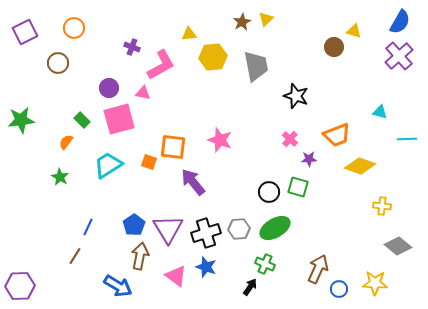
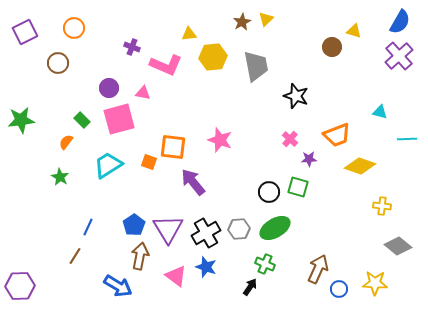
brown circle at (334, 47): moved 2 px left
pink L-shape at (161, 65): moved 5 px right; rotated 52 degrees clockwise
black cross at (206, 233): rotated 12 degrees counterclockwise
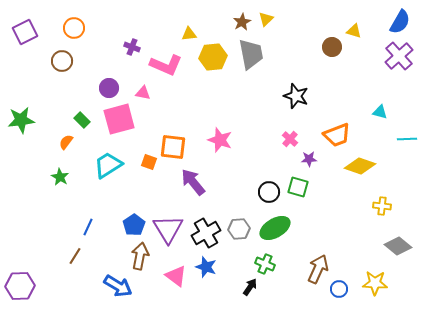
brown circle at (58, 63): moved 4 px right, 2 px up
gray trapezoid at (256, 66): moved 5 px left, 12 px up
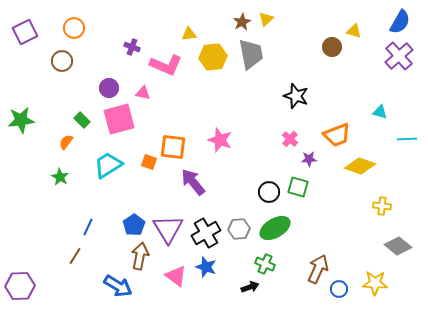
black arrow at (250, 287): rotated 36 degrees clockwise
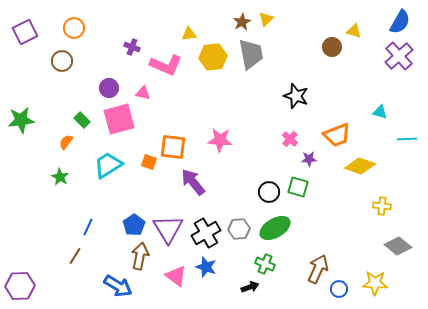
pink star at (220, 140): rotated 15 degrees counterclockwise
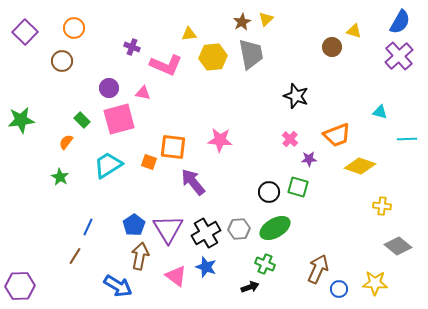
purple square at (25, 32): rotated 20 degrees counterclockwise
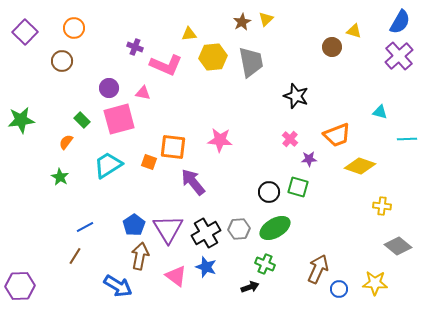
purple cross at (132, 47): moved 3 px right
gray trapezoid at (251, 54): moved 8 px down
blue line at (88, 227): moved 3 px left; rotated 36 degrees clockwise
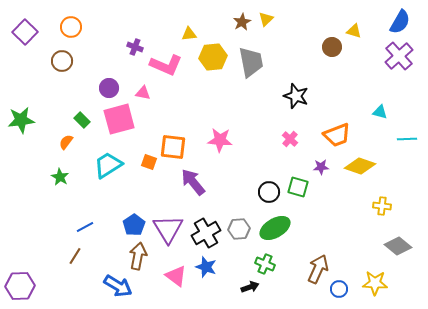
orange circle at (74, 28): moved 3 px left, 1 px up
purple star at (309, 159): moved 12 px right, 8 px down
brown arrow at (140, 256): moved 2 px left
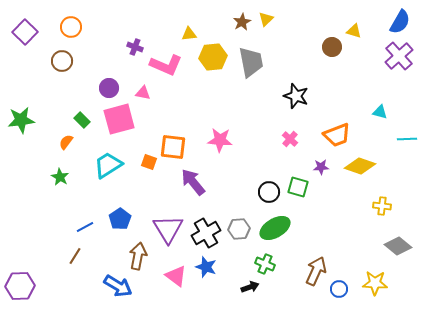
blue pentagon at (134, 225): moved 14 px left, 6 px up
brown arrow at (318, 269): moved 2 px left, 2 px down
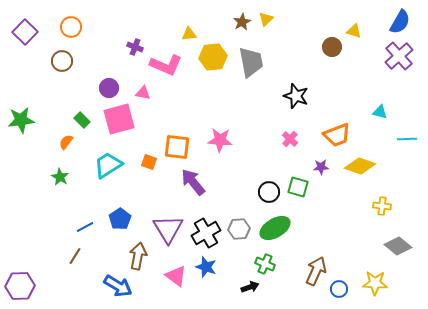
orange square at (173, 147): moved 4 px right
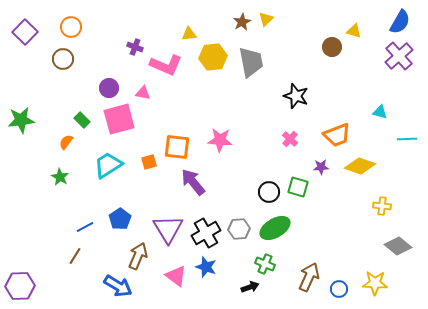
brown circle at (62, 61): moved 1 px right, 2 px up
orange square at (149, 162): rotated 35 degrees counterclockwise
brown arrow at (138, 256): rotated 12 degrees clockwise
brown arrow at (316, 271): moved 7 px left, 6 px down
